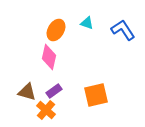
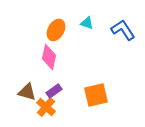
orange cross: moved 3 px up
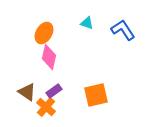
orange ellipse: moved 12 px left, 3 px down
brown triangle: rotated 18 degrees clockwise
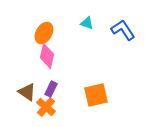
pink diamond: moved 2 px left, 1 px up
purple rectangle: moved 3 px left, 2 px up; rotated 28 degrees counterclockwise
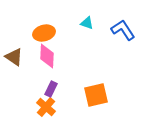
orange ellipse: rotated 45 degrees clockwise
pink diamond: rotated 10 degrees counterclockwise
brown triangle: moved 13 px left, 35 px up
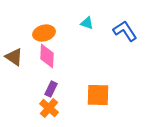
blue L-shape: moved 2 px right, 1 px down
orange square: moved 2 px right; rotated 15 degrees clockwise
orange cross: moved 3 px right, 1 px down
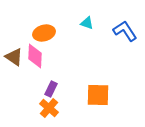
pink diamond: moved 12 px left
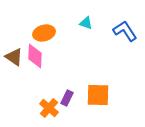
cyan triangle: moved 1 px left
purple rectangle: moved 16 px right, 9 px down
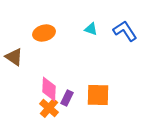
cyan triangle: moved 5 px right, 6 px down
pink diamond: moved 14 px right, 33 px down
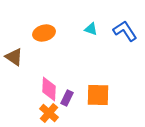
orange cross: moved 5 px down
